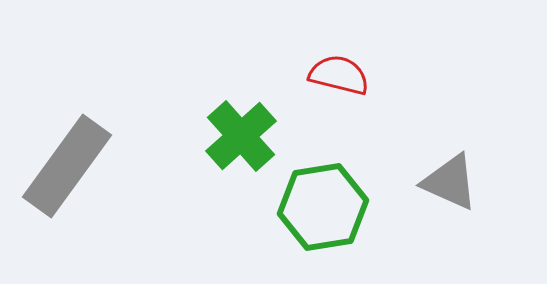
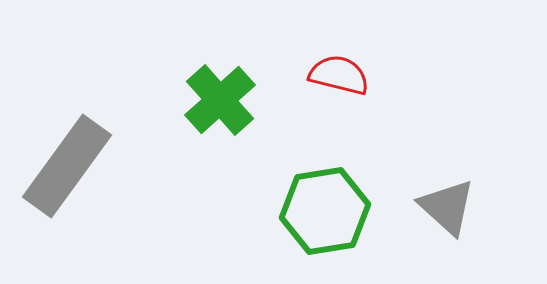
green cross: moved 21 px left, 36 px up
gray triangle: moved 3 px left, 25 px down; rotated 18 degrees clockwise
green hexagon: moved 2 px right, 4 px down
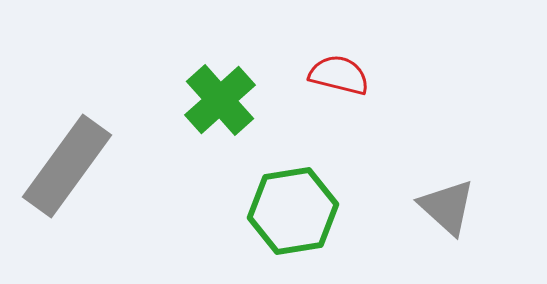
green hexagon: moved 32 px left
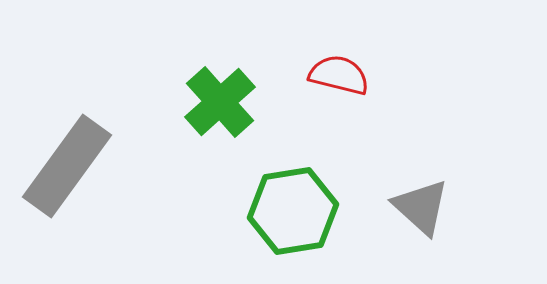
green cross: moved 2 px down
gray triangle: moved 26 px left
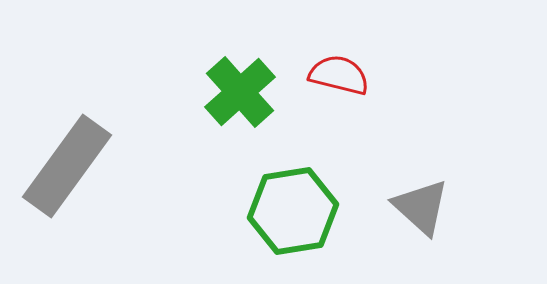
green cross: moved 20 px right, 10 px up
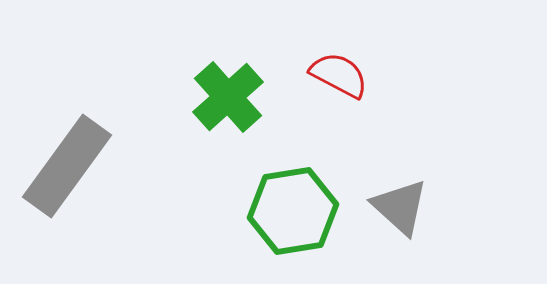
red semicircle: rotated 14 degrees clockwise
green cross: moved 12 px left, 5 px down
gray triangle: moved 21 px left
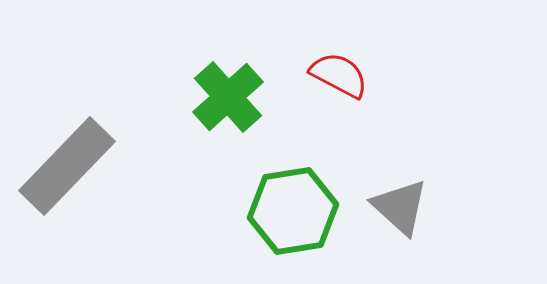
gray rectangle: rotated 8 degrees clockwise
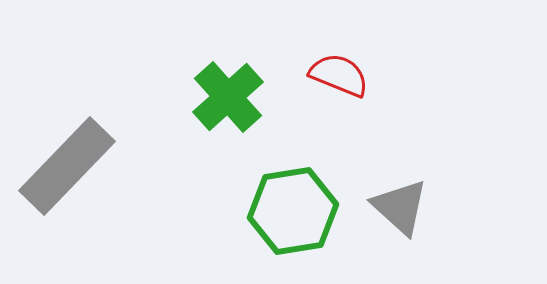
red semicircle: rotated 6 degrees counterclockwise
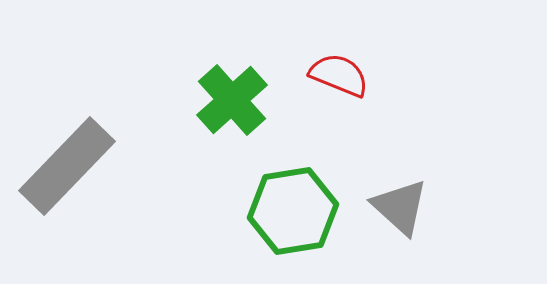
green cross: moved 4 px right, 3 px down
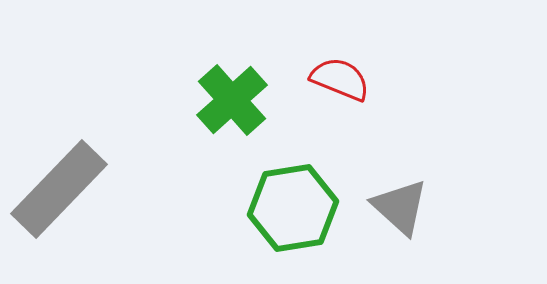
red semicircle: moved 1 px right, 4 px down
gray rectangle: moved 8 px left, 23 px down
green hexagon: moved 3 px up
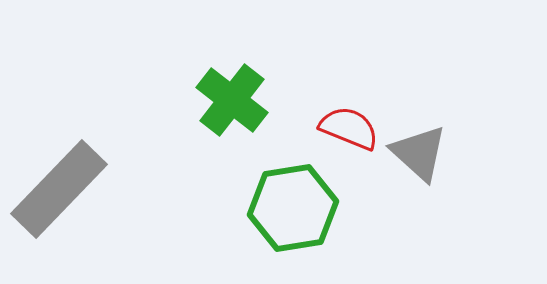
red semicircle: moved 9 px right, 49 px down
green cross: rotated 10 degrees counterclockwise
gray triangle: moved 19 px right, 54 px up
